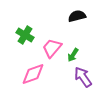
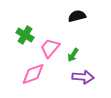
pink trapezoid: moved 2 px left
purple arrow: rotated 130 degrees clockwise
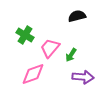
green arrow: moved 2 px left
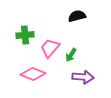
green cross: rotated 36 degrees counterclockwise
pink diamond: rotated 40 degrees clockwise
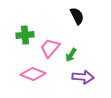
black semicircle: rotated 78 degrees clockwise
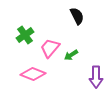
green cross: rotated 30 degrees counterclockwise
green arrow: rotated 24 degrees clockwise
purple arrow: moved 13 px right; rotated 85 degrees clockwise
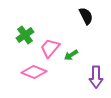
black semicircle: moved 9 px right
pink diamond: moved 1 px right, 2 px up
